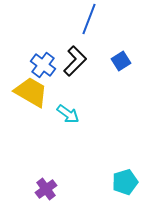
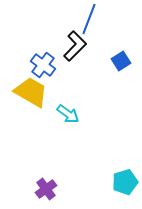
black L-shape: moved 15 px up
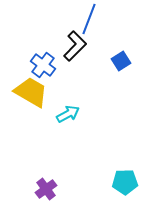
cyan arrow: rotated 65 degrees counterclockwise
cyan pentagon: rotated 15 degrees clockwise
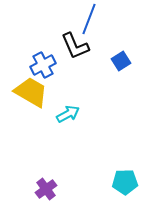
black L-shape: rotated 112 degrees clockwise
blue cross: rotated 25 degrees clockwise
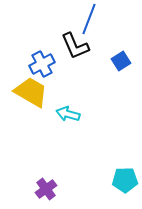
blue cross: moved 1 px left, 1 px up
cyan arrow: rotated 135 degrees counterclockwise
cyan pentagon: moved 2 px up
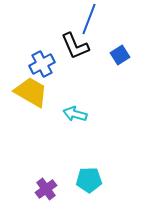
blue square: moved 1 px left, 6 px up
cyan arrow: moved 7 px right
cyan pentagon: moved 36 px left
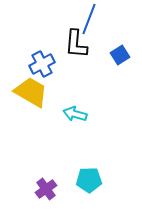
black L-shape: moved 1 px right, 2 px up; rotated 28 degrees clockwise
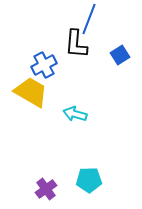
blue cross: moved 2 px right, 1 px down
